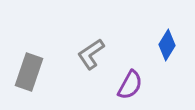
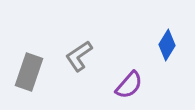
gray L-shape: moved 12 px left, 2 px down
purple semicircle: moved 1 px left; rotated 12 degrees clockwise
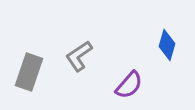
blue diamond: rotated 16 degrees counterclockwise
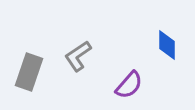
blue diamond: rotated 16 degrees counterclockwise
gray L-shape: moved 1 px left
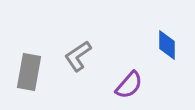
gray rectangle: rotated 9 degrees counterclockwise
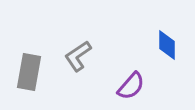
purple semicircle: moved 2 px right, 1 px down
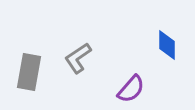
gray L-shape: moved 2 px down
purple semicircle: moved 3 px down
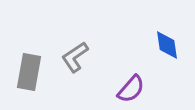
blue diamond: rotated 8 degrees counterclockwise
gray L-shape: moved 3 px left, 1 px up
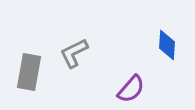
blue diamond: rotated 12 degrees clockwise
gray L-shape: moved 1 px left, 4 px up; rotated 8 degrees clockwise
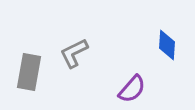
purple semicircle: moved 1 px right
